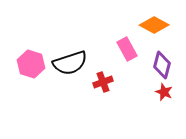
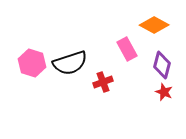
pink hexagon: moved 1 px right, 1 px up
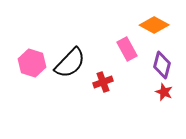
black semicircle: rotated 28 degrees counterclockwise
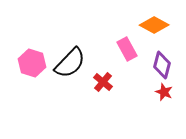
red cross: rotated 30 degrees counterclockwise
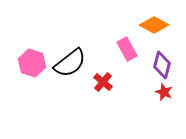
black semicircle: rotated 8 degrees clockwise
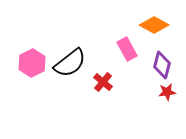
pink hexagon: rotated 16 degrees clockwise
red star: moved 3 px right; rotated 30 degrees counterclockwise
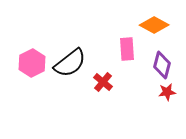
pink rectangle: rotated 25 degrees clockwise
